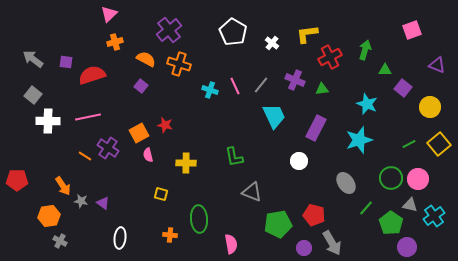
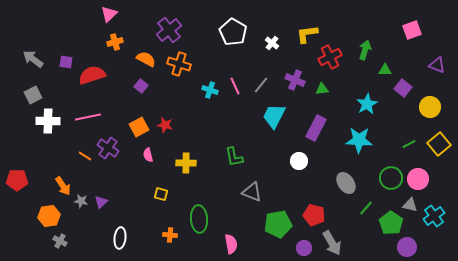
gray square at (33, 95): rotated 24 degrees clockwise
cyan star at (367, 104): rotated 20 degrees clockwise
cyan trapezoid at (274, 116): rotated 128 degrees counterclockwise
orange square at (139, 133): moved 6 px up
cyan star at (359, 140): rotated 20 degrees clockwise
purple triangle at (103, 203): moved 2 px left, 1 px up; rotated 40 degrees clockwise
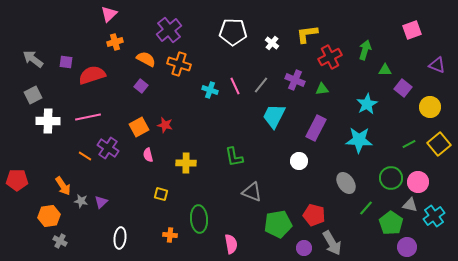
white pentagon at (233, 32): rotated 28 degrees counterclockwise
pink circle at (418, 179): moved 3 px down
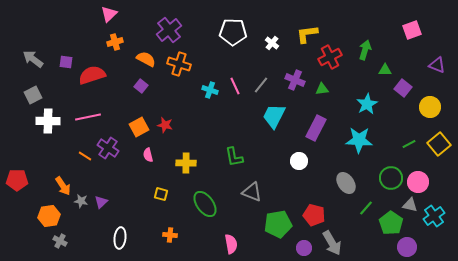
green ellipse at (199, 219): moved 6 px right, 15 px up; rotated 32 degrees counterclockwise
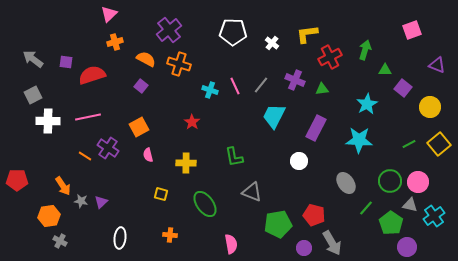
red star at (165, 125): moved 27 px right, 3 px up; rotated 21 degrees clockwise
green circle at (391, 178): moved 1 px left, 3 px down
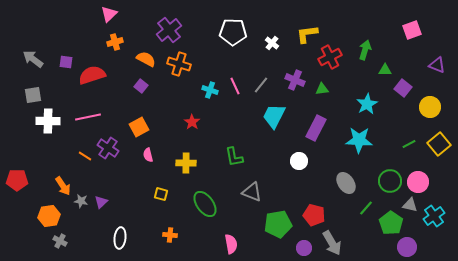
gray square at (33, 95): rotated 18 degrees clockwise
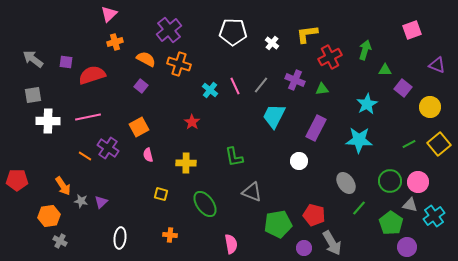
cyan cross at (210, 90): rotated 21 degrees clockwise
green line at (366, 208): moved 7 px left
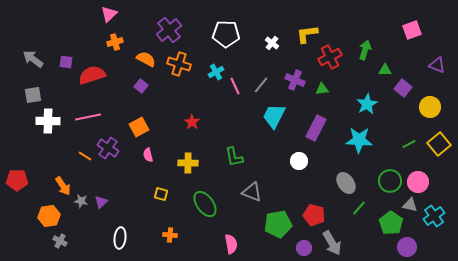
white pentagon at (233, 32): moved 7 px left, 2 px down
cyan cross at (210, 90): moved 6 px right, 18 px up; rotated 21 degrees clockwise
yellow cross at (186, 163): moved 2 px right
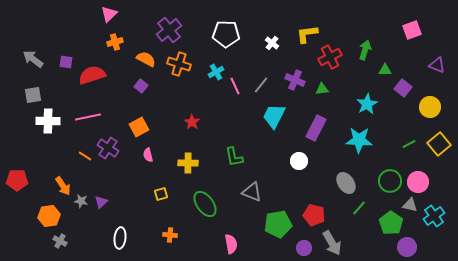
yellow square at (161, 194): rotated 32 degrees counterclockwise
